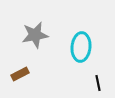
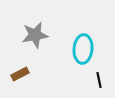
cyan ellipse: moved 2 px right, 2 px down
black line: moved 1 px right, 3 px up
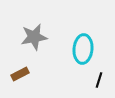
gray star: moved 1 px left, 2 px down
black line: rotated 28 degrees clockwise
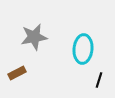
brown rectangle: moved 3 px left, 1 px up
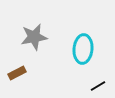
black line: moved 1 px left, 6 px down; rotated 42 degrees clockwise
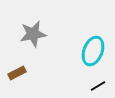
gray star: moved 1 px left, 3 px up
cyan ellipse: moved 10 px right, 2 px down; rotated 16 degrees clockwise
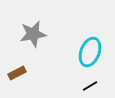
cyan ellipse: moved 3 px left, 1 px down
black line: moved 8 px left
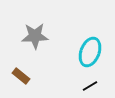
gray star: moved 2 px right, 2 px down; rotated 8 degrees clockwise
brown rectangle: moved 4 px right, 3 px down; rotated 66 degrees clockwise
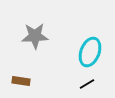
brown rectangle: moved 5 px down; rotated 30 degrees counterclockwise
black line: moved 3 px left, 2 px up
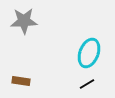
gray star: moved 11 px left, 15 px up
cyan ellipse: moved 1 px left, 1 px down
